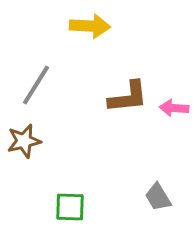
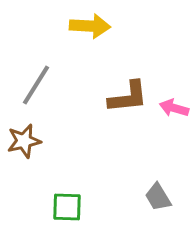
pink arrow: rotated 12 degrees clockwise
green square: moved 3 px left
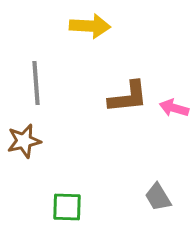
gray line: moved 2 px up; rotated 36 degrees counterclockwise
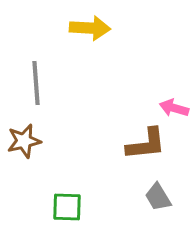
yellow arrow: moved 2 px down
brown L-shape: moved 18 px right, 47 px down
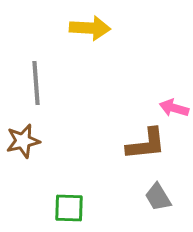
brown star: moved 1 px left
green square: moved 2 px right, 1 px down
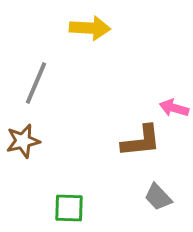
gray line: rotated 27 degrees clockwise
brown L-shape: moved 5 px left, 3 px up
gray trapezoid: rotated 12 degrees counterclockwise
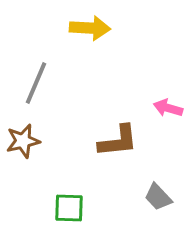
pink arrow: moved 6 px left
brown L-shape: moved 23 px left
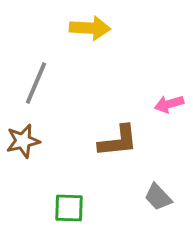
pink arrow: moved 1 px right, 4 px up; rotated 32 degrees counterclockwise
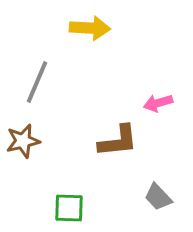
gray line: moved 1 px right, 1 px up
pink arrow: moved 11 px left, 1 px up
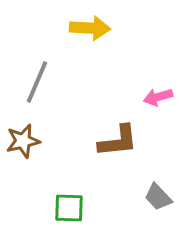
pink arrow: moved 6 px up
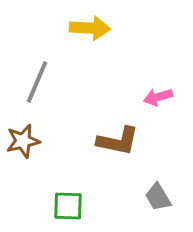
brown L-shape: rotated 18 degrees clockwise
gray trapezoid: rotated 12 degrees clockwise
green square: moved 1 px left, 2 px up
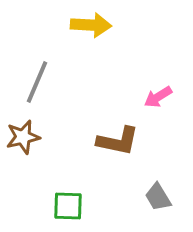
yellow arrow: moved 1 px right, 3 px up
pink arrow: rotated 16 degrees counterclockwise
brown star: moved 4 px up
